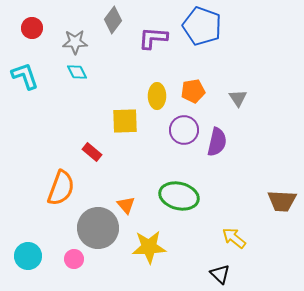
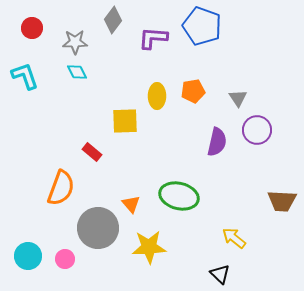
purple circle: moved 73 px right
orange triangle: moved 5 px right, 1 px up
pink circle: moved 9 px left
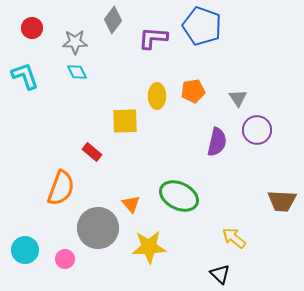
green ellipse: rotated 12 degrees clockwise
cyan circle: moved 3 px left, 6 px up
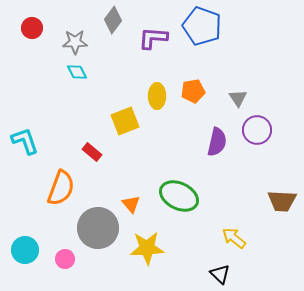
cyan L-shape: moved 65 px down
yellow square: rotated 20 degrees counterclockwise
yellow star: moved 2 px left, 1 px down
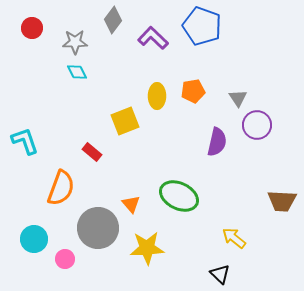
purple L-shape: rotated 40 degrees clockwise
purple circle: moved 5 px up
cyan circle: moved 9 px right, 11 px up
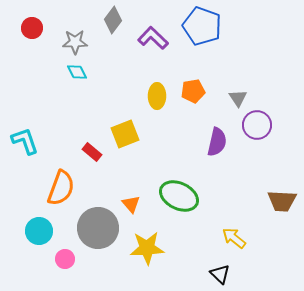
yellow square: moved 13 px down
cyan circle: moved 5 px right, 8 px up
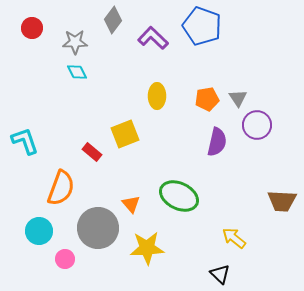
orange pentagon: moved 14 px right, 8 px down
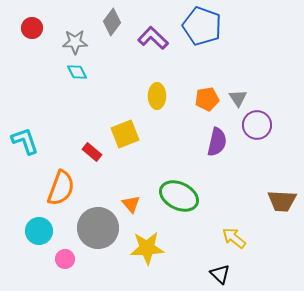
gray diamond: moved 1 px left, 2 px down
